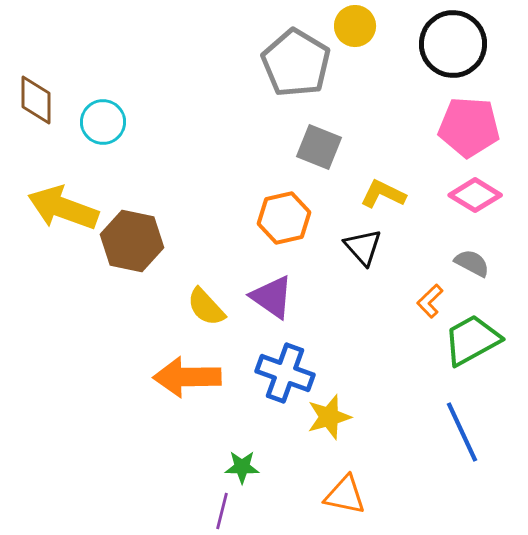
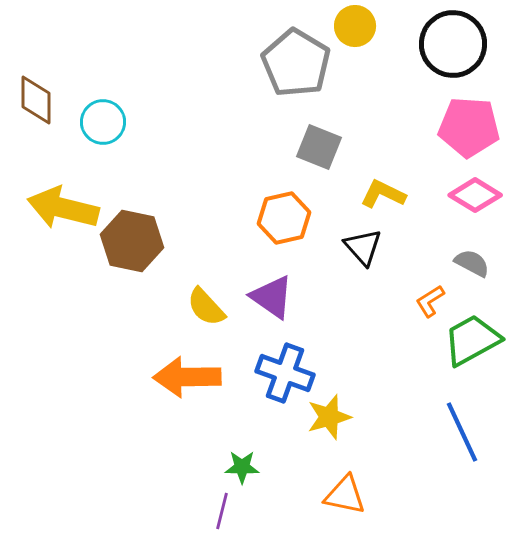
yellow arrow: rotated 6 degrees counterclockwise
orange L-shape: rotated 12 degrees clockwise
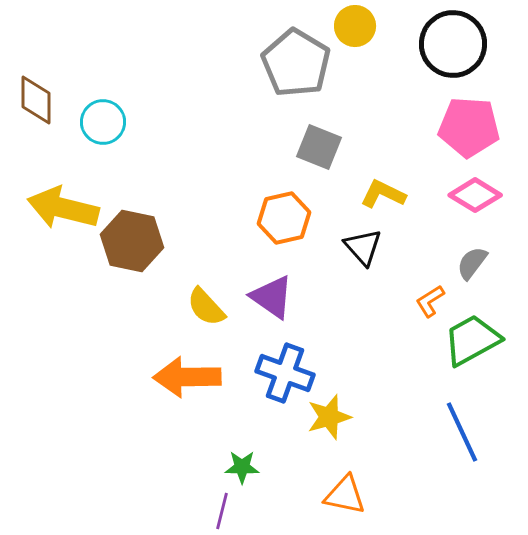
gray semicircle: rotated 81 degrees counterclockwise
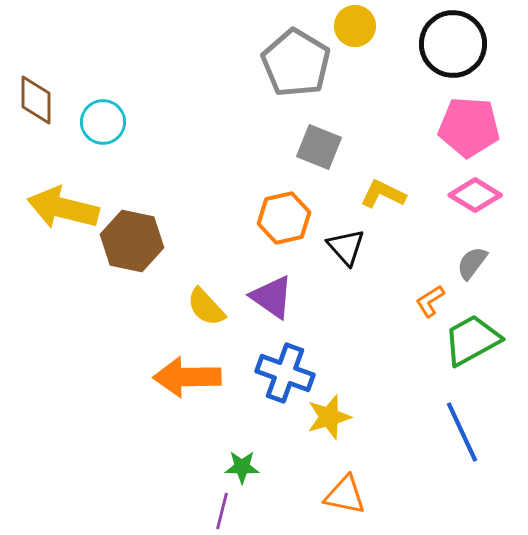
black triangle: moved 17 px left
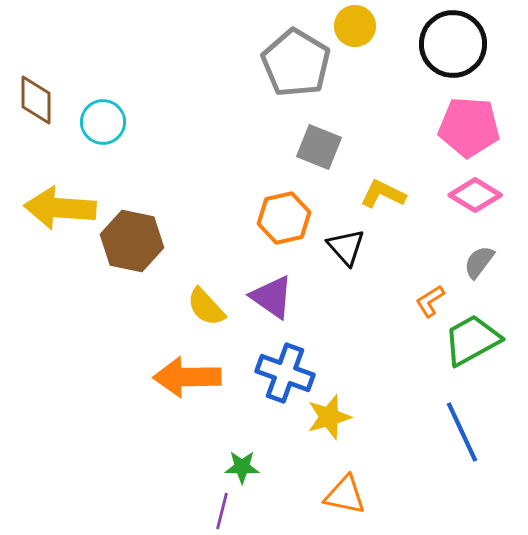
yellow arrow: moved 3 px left; rotated 10 degrees counterclockwise
gray semicircle: moved 7 px right, 1 px up
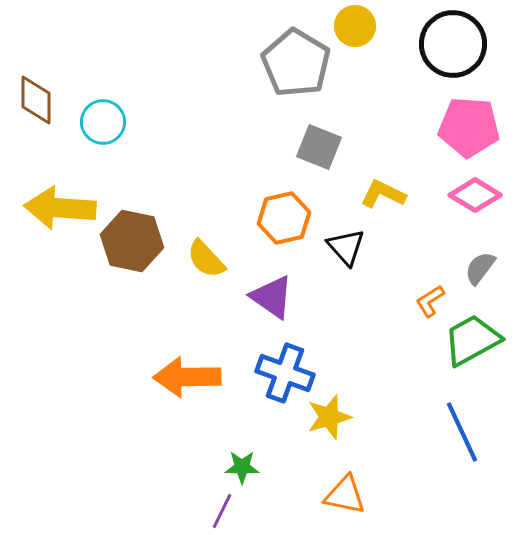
gray semicircle: moved 1 px right, 6 px down
yellow semicircle: moved 48 px up
purple line: rotated 12 degrees clockwise
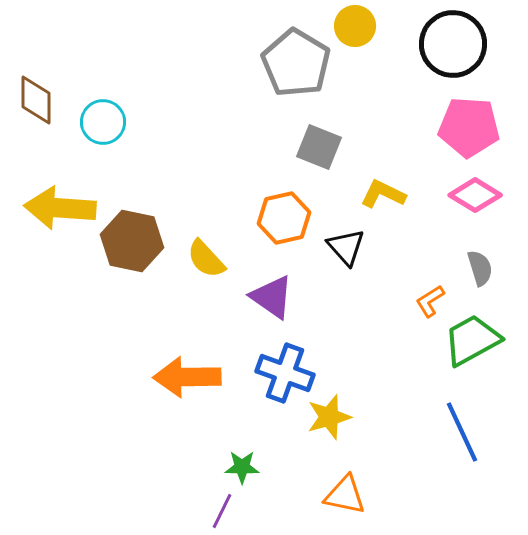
gray semicircle: rotated 126 degrees clockwise
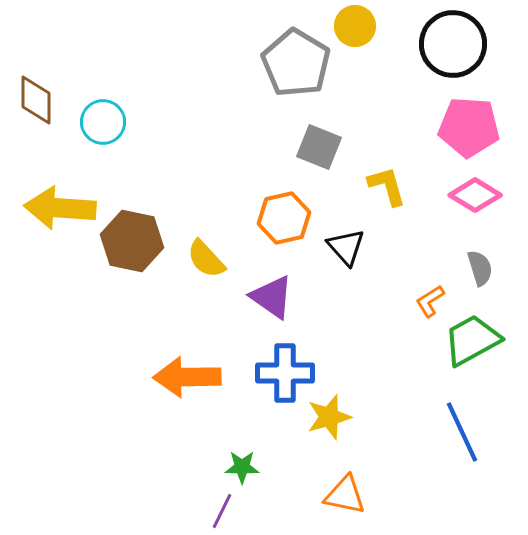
yellow L-shape: moved 4 px right, 8 px up; rotated 48 degrees clockwise
blue cross: rotated 20 degrees counterclockwise
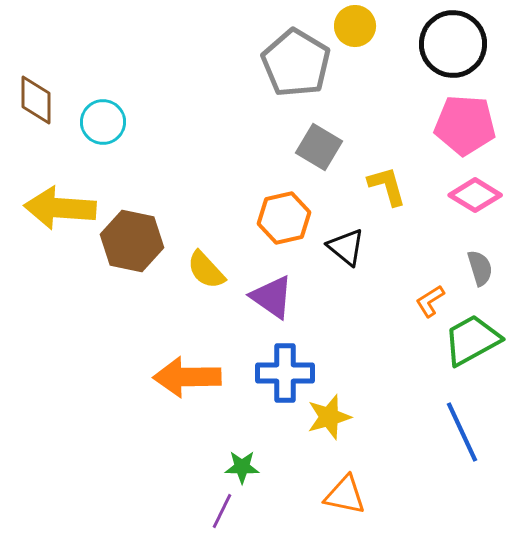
pink pentagon: moved 4 px left, 2 px up
gray square: rotated 9 degrees clockwise
black triangle: rotated 9 degrees counterclockwise
yellow semicircle: moved 11 px down
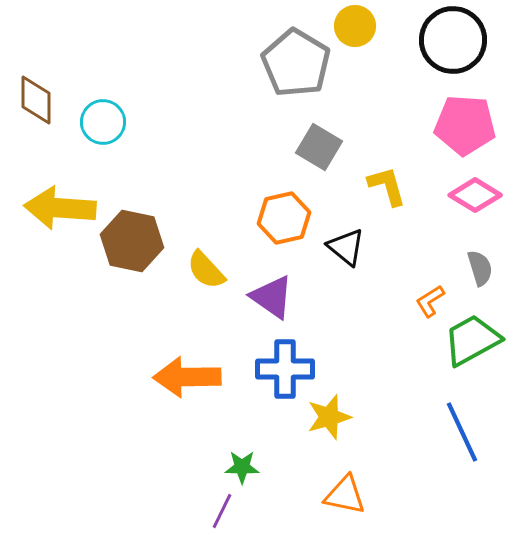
black circle: moved 4 px up
blue cross: moved 4 px up
